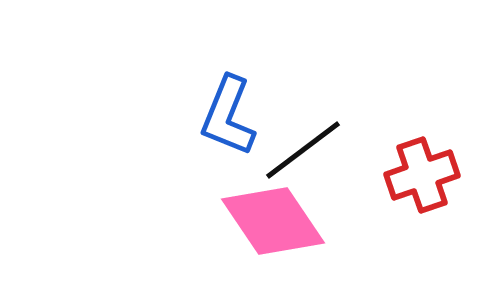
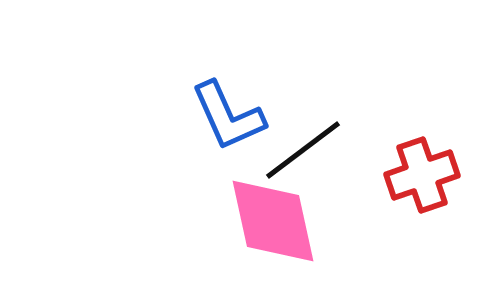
blue L-shape: rotated 46 degrees counterclockwise
pink diamond: rotated 22 degrees clockwise
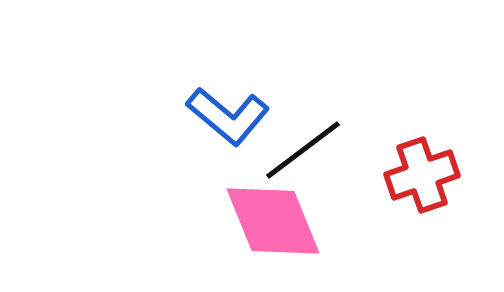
blue L-shape: rotated 26 degrees counterclockwise
pink diamond: rotated 10 degrees counterclockwise
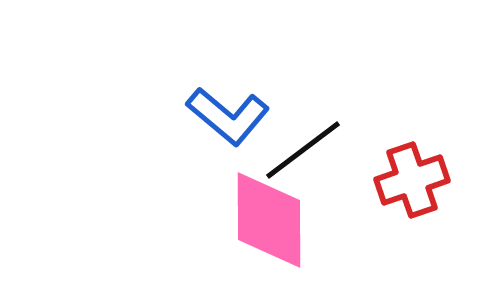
red cross: moved 10 px left, 5 px down
pink diamond: moved 4 px left, 1 px up; rotated 22 degrees clockwise
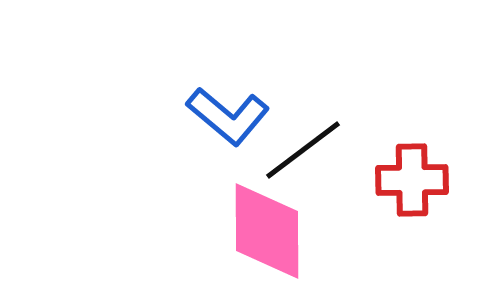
red cross: rotated 18 degrees clockwise
pink diamond: moved 2 px left, 11 px down
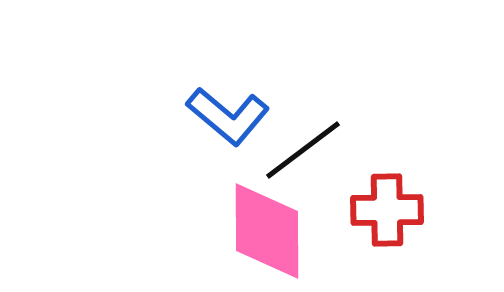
red cross: moved 25 px left, 30 px down
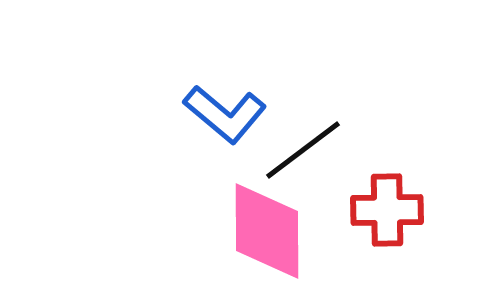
blue L-shape: moved 3 px left, 2 px up
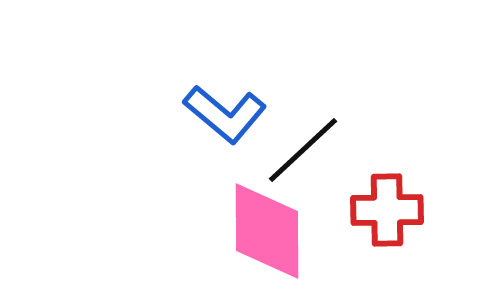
black line: rotated 6 degrees counterclockwise
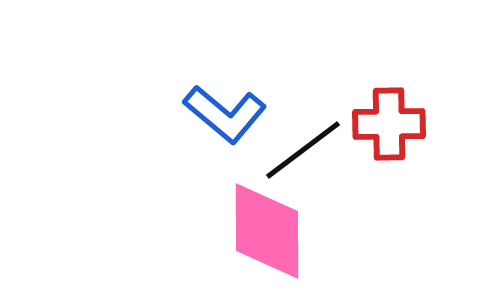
black line: rotated 6 degrees clockwise
red cross: moved 2 px right, 86 px up
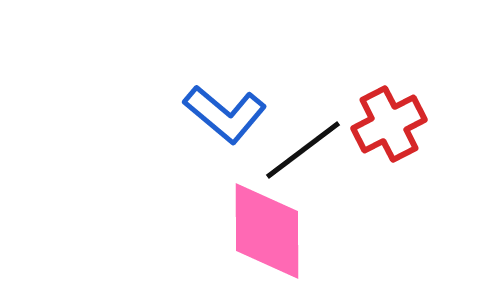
red cross: rotated 26 degrees counterclockwise
